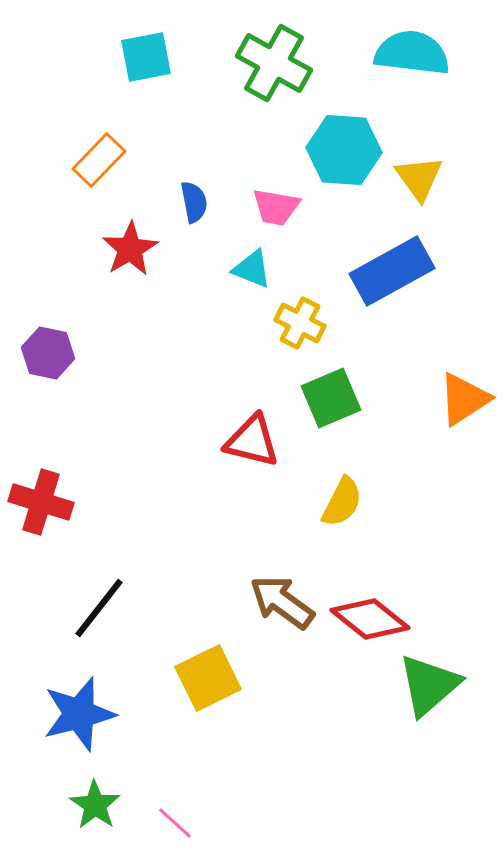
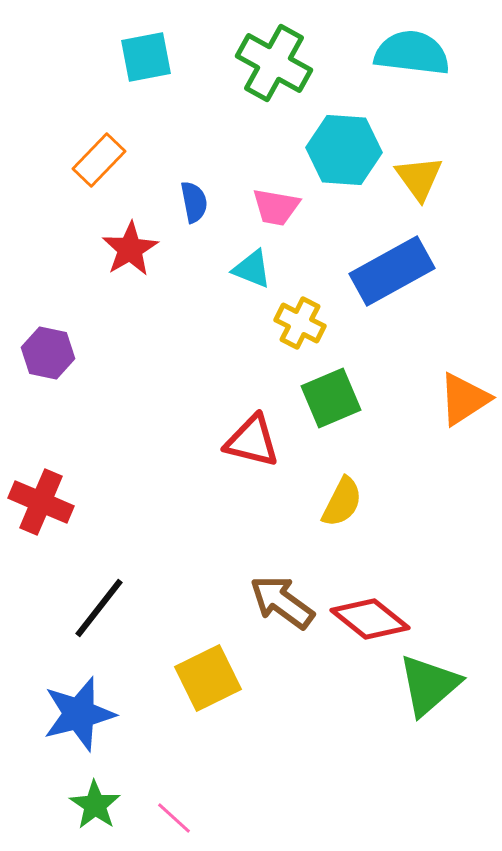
red cross: rotated 6 degrees clockwise
pink line: moved 1 px left, 5 px up
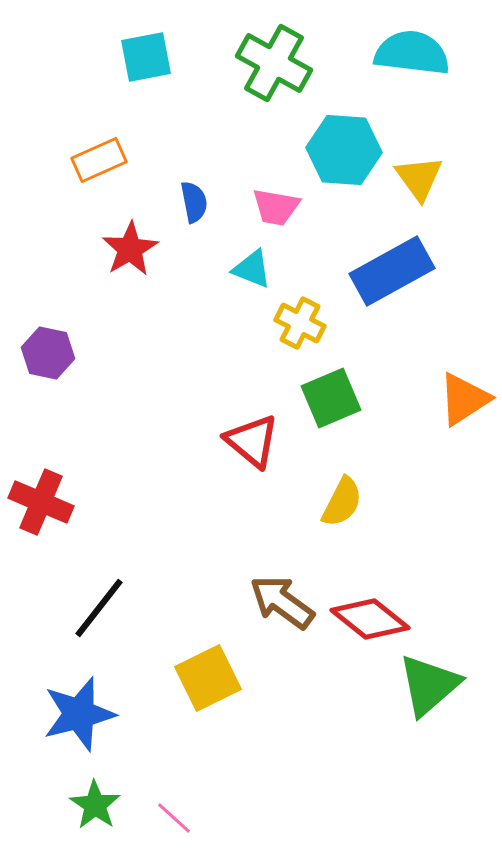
orange rectangle: rotated 22 degrees clockwise
red triangle: rotated 26 degrees clockwise
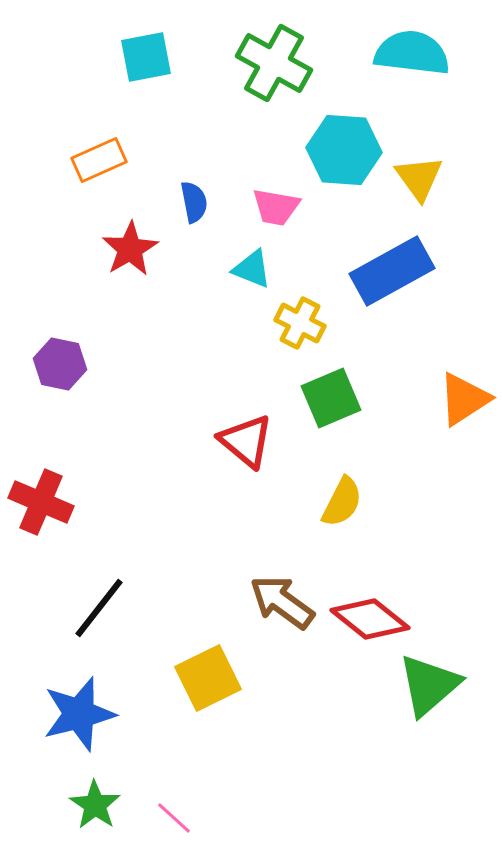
purple hexagon: moved 12 px right, 11 px down
red triangle: moved 6 px left
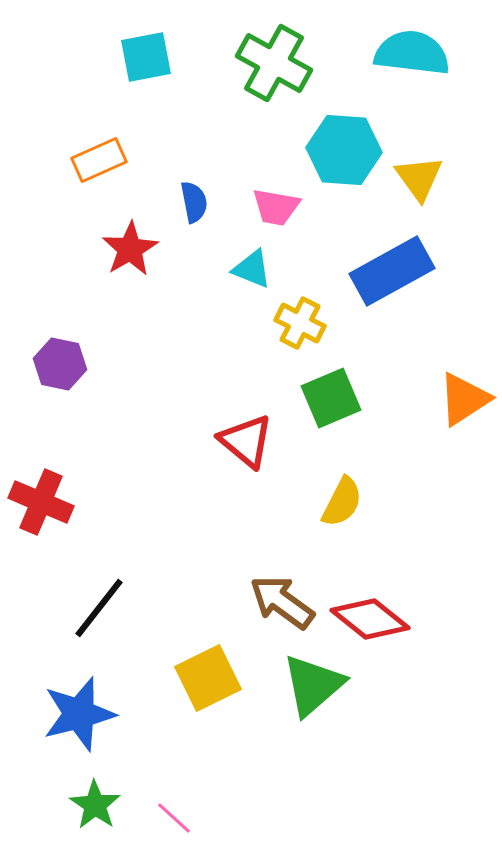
green triangle: moved 116 px left
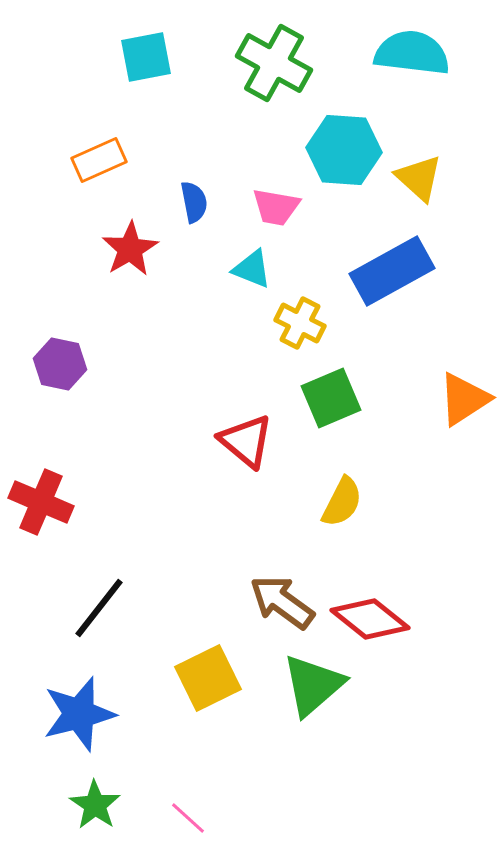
yellow triangle: rotated 12 degrees counterclockwise
pink line: moved 14 px right
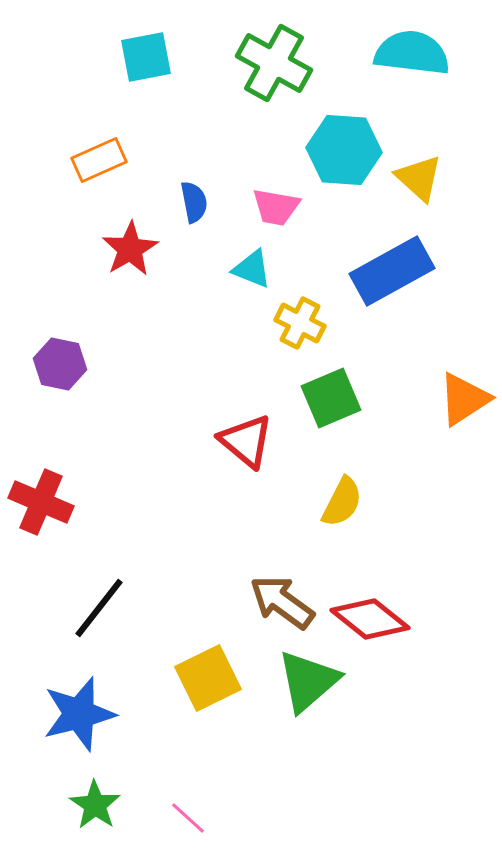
green triangle: moved 5 px left, 4 px up
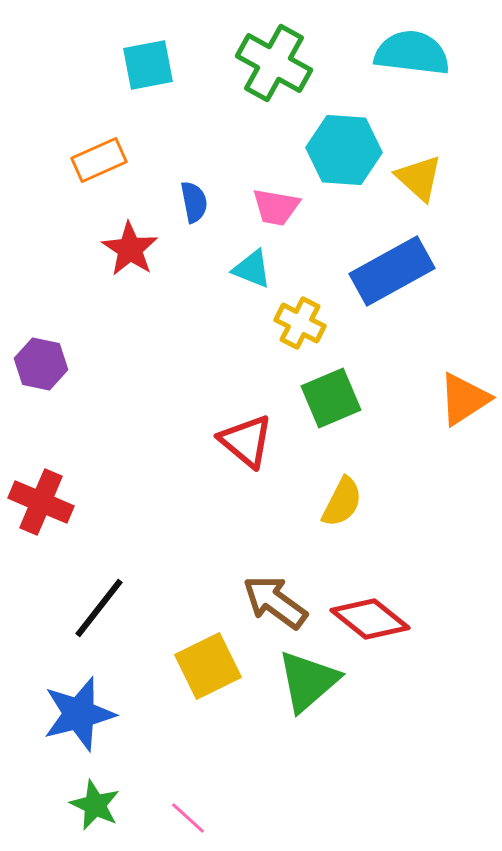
cyan square: moved 2 px right, 8 px down
red star: rotated 8 degrees counterclockwise
purple hexagon: moved 19 px left
brown arrow: moved 7 px left
yellow square: moved 12 px up
green star: rotated 9 degrees counterclockwise
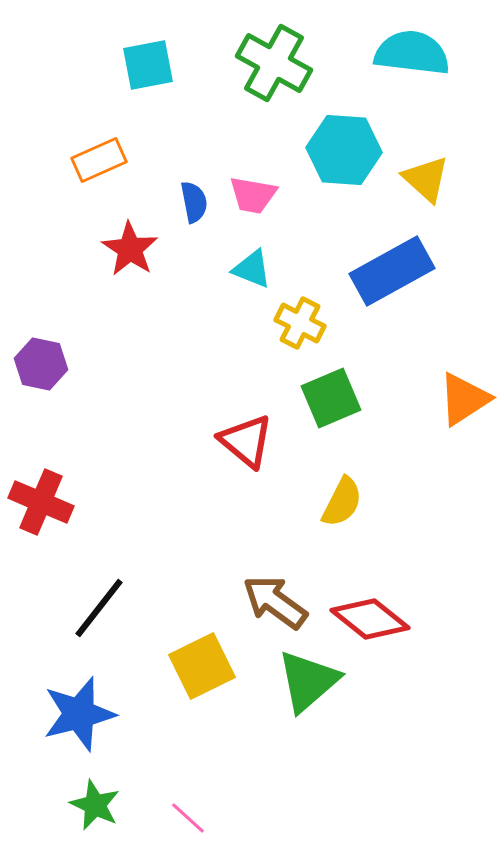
yellow triangle: moved 7 px right, 1 px down
pink trapezoid: moved 23 px left, 12 px up
yellow square: moved 6 px left
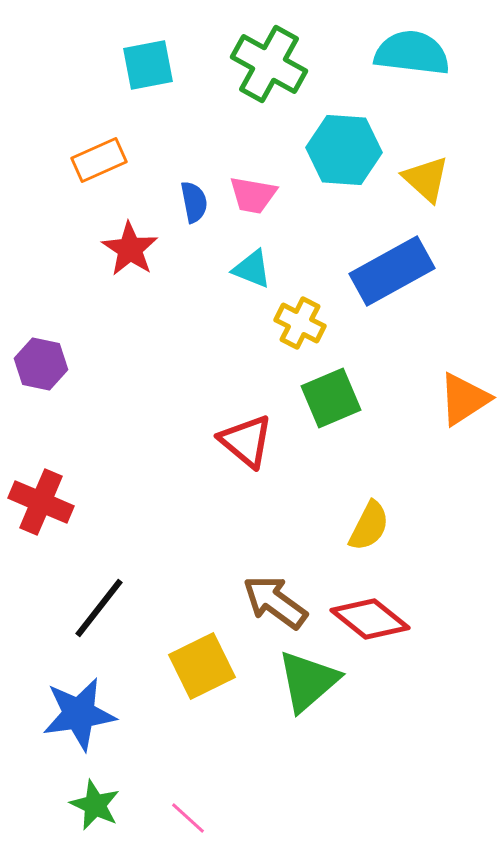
green cross: moved 5 px left, 1 px down
yellow semicircle: moved 27 px right, 24 px down
blue star: rotated 6 degrees clockwise
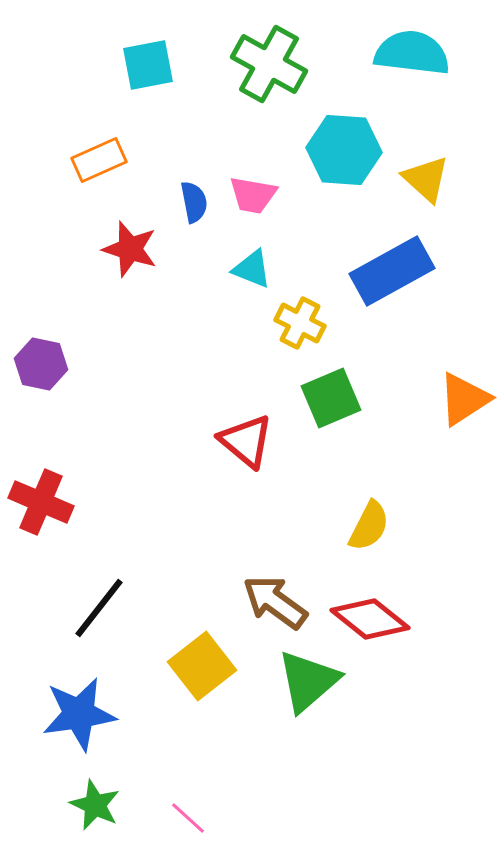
red star: rotated 16 degrees counterclockwise
yellow square: rotated 12 degrees counterclockwise
